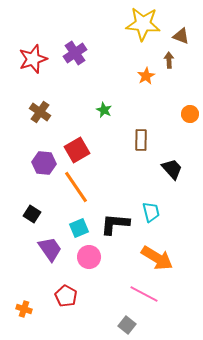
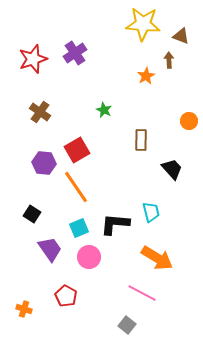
orange circle: moved 1 px left, 7 px down
pink line: moved 2 px left, 1 px up
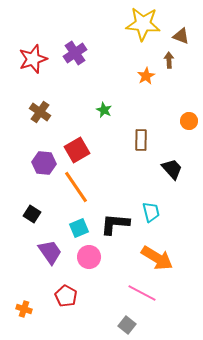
purple trapezoid: moved 3 px down
